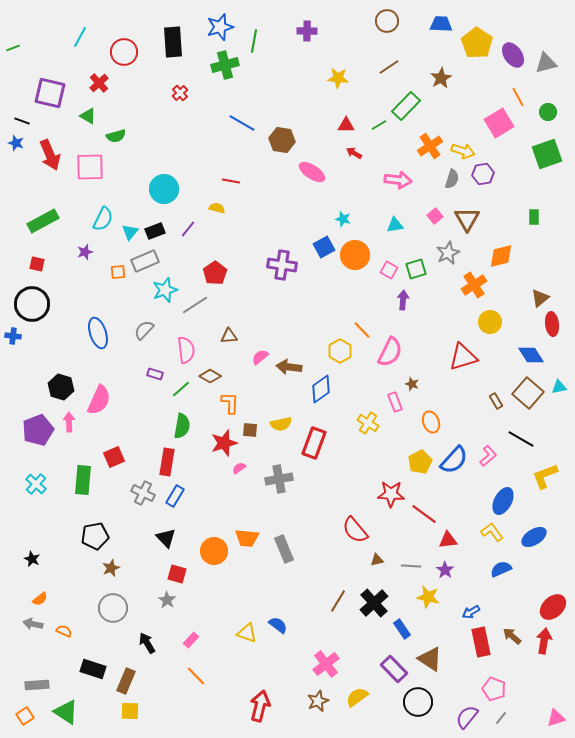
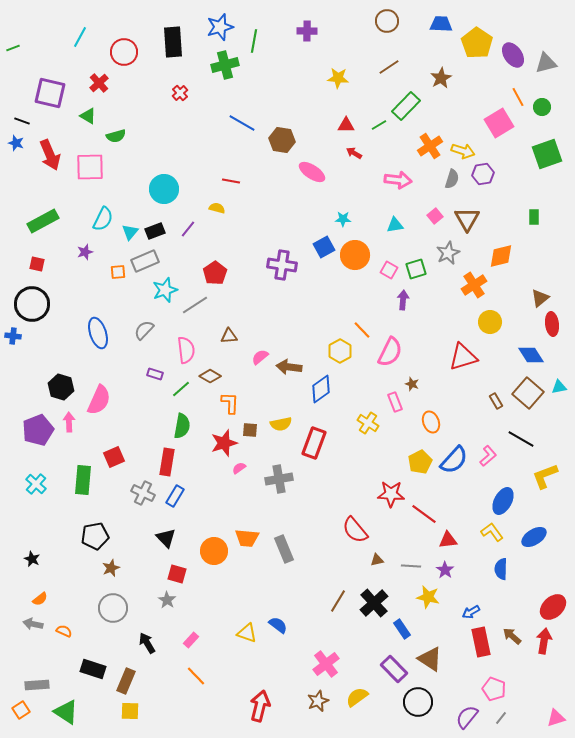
green circle at (548, 112): moved 6 px left, 5 px up
cyan star at (343, 219): rotated 14 degrees counterclockwise
blue semicircle at (501, 569): rotated 65 degrees counterclockwise
orange square at (25, 716): moved 4 px left, 6 px up
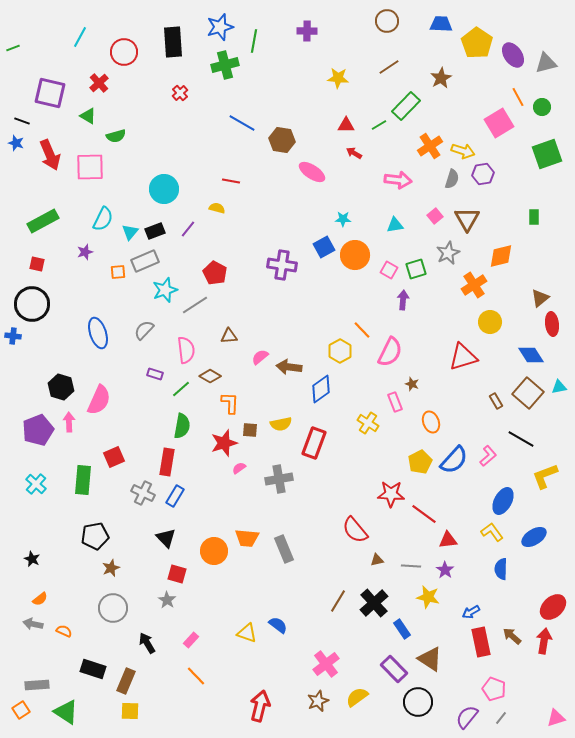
red pentagon at (215, 273): rotated 10 degrees counterclockwise
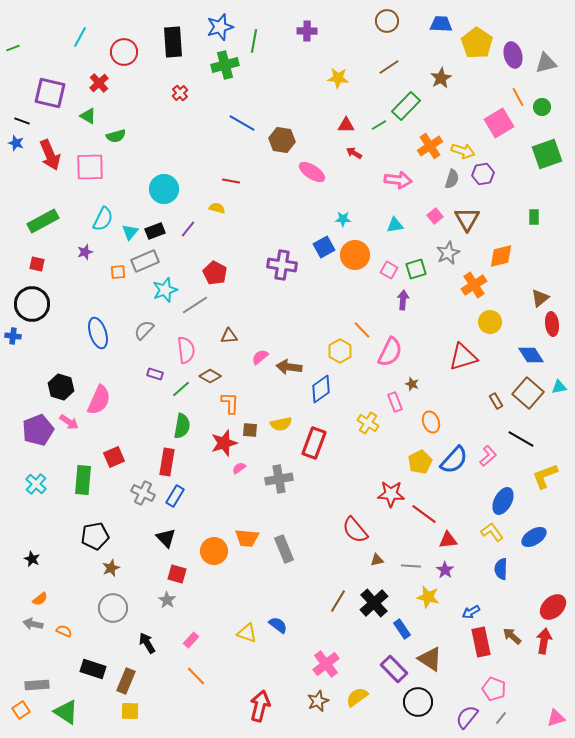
purple ellipse at (513, 55): rotated 20 degrees clockwise
pink arrow at (69, 422): rotated 126 degrees clockwise
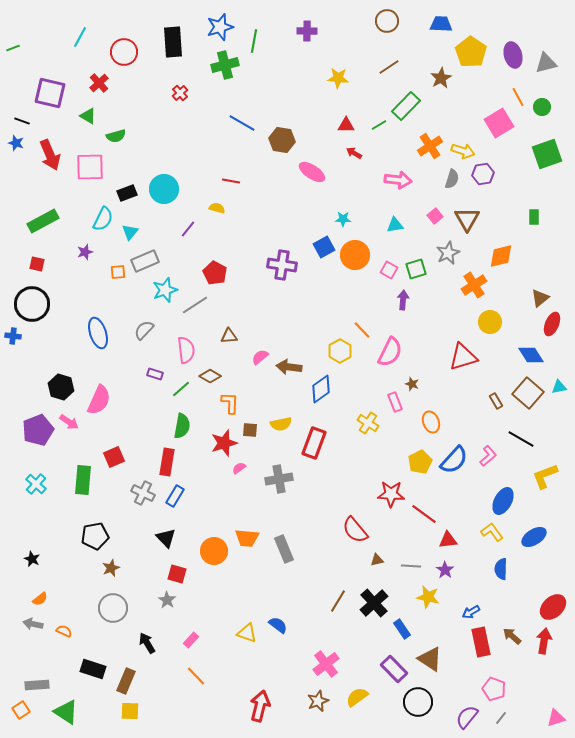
yellow pentagon at (477, 43): moved 6 px left, 9 px down
black rectangle at (155, 231): moved 28 px left, 38 px up
red ellipse at (552, 324): rotated 30 degrees clockwise
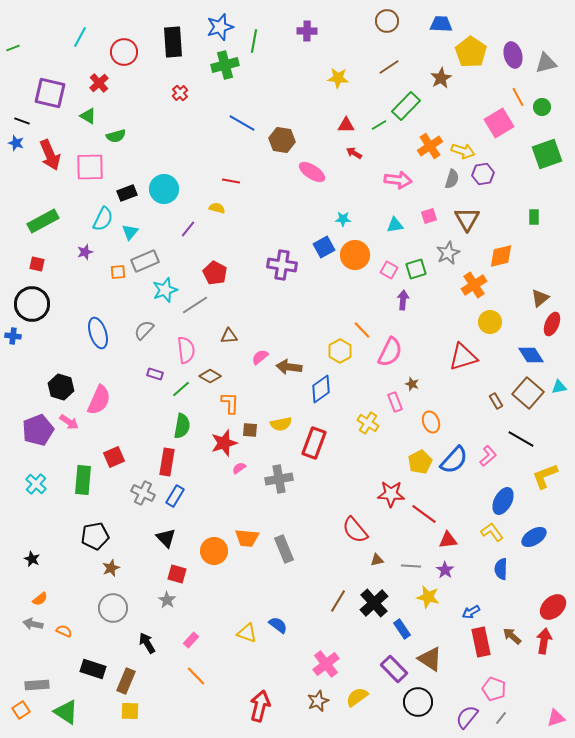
pink square at (435, 216): moved 6 px left; rotated 21 degrees clockwise
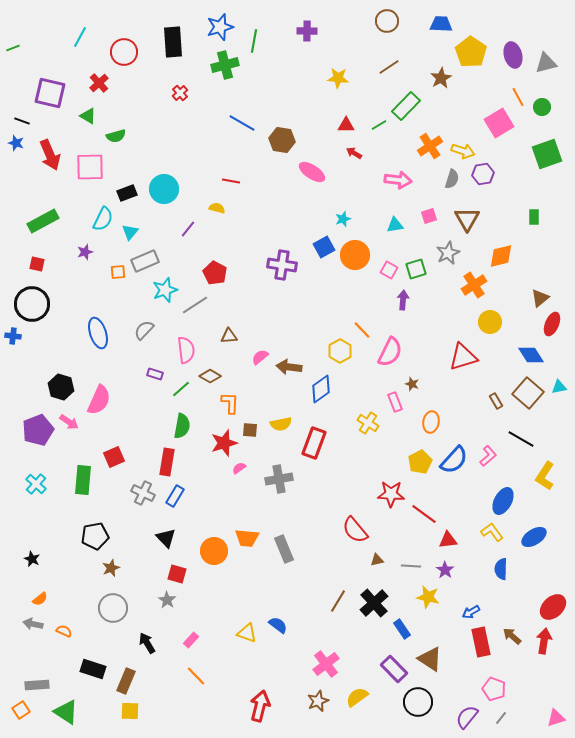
cyan star at (343, 219): rotated 21 degrees counterclockwise
orange ellipse at (431, 422): rotated 30 degrees clockwise
yellow L-shape at (545, 476): rotated 36 degrees counterclockwise
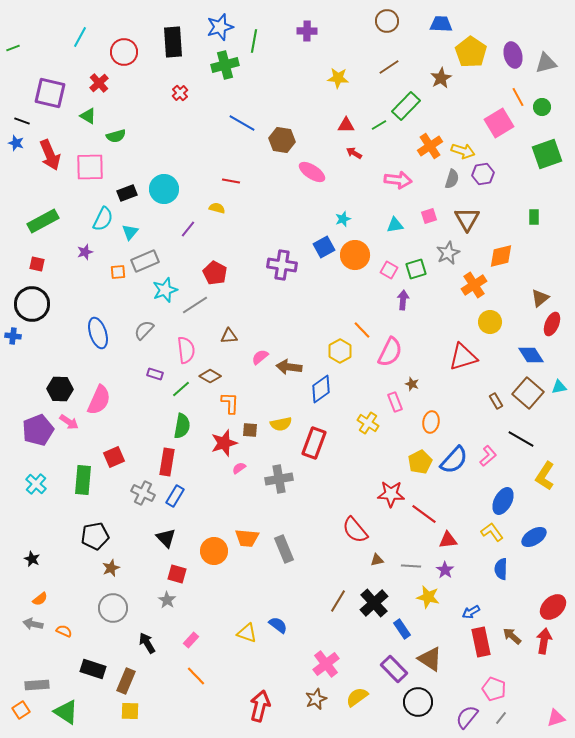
black hexagon at (61, 387): moved 1 px left, 2 px down; rotated 15 degrees counterclockwise
brown star at (318, 701): moved 2 px left, 2 px up
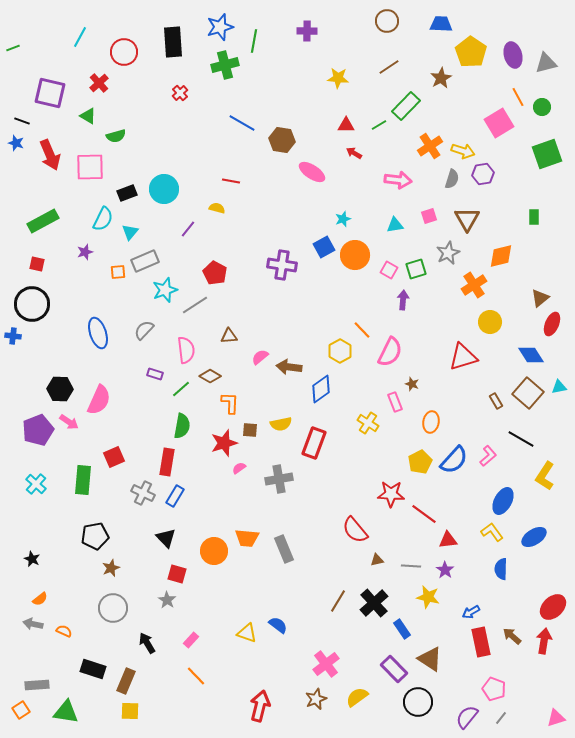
green triangle at (66, 712): rotated 24 degrees counterclockwise
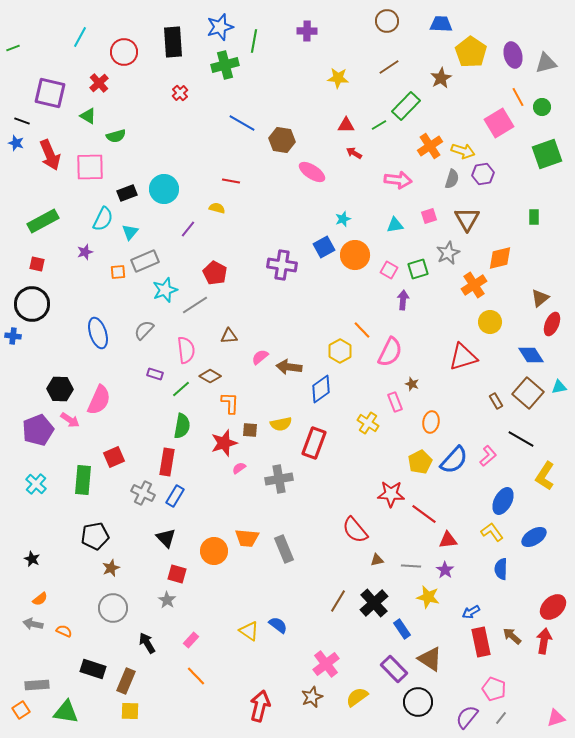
orange diamond at (501, 256): moved 1 px left, 2 px down
green square at (416, 269): moved 2 px right
pink arrow at (69, 422): moved 1 px right, 2 px up
yellow triangle at (247, 633): moved 2 px right, 2 px up; rotated 15 degrees clockwise
brown star at (316, 699): moved 4 px left, 2 px up
